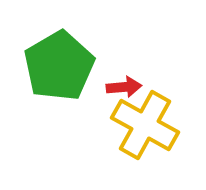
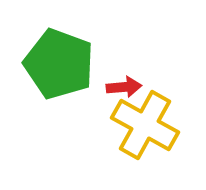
green pentagon: moved 2 px up; rotated 22 degrees counterclockwise
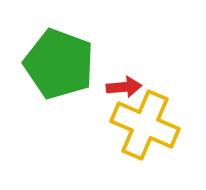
yellow cross: rotated 6 degrees counterclockwise
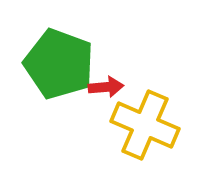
red arrow: moved 18 px left
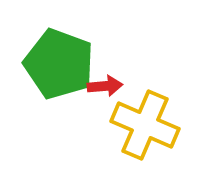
red arrow: moved 1 px left, 1 px up
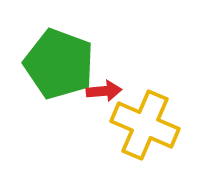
red arrow: moved 1 px left, 5 px down
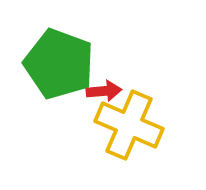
yellow cross: moved 16 px left
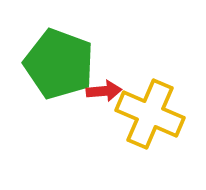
yellow cross: moved 21 px right, 11 px up
